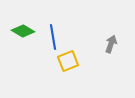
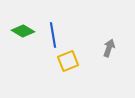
blue line: moved 2 px up
gray arrow: moved 2 px left, 4 px down
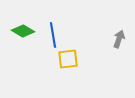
gray arrow: moved 10 px right, 9 px up
yellow square: moved 2 px up; rotated 15 degrees clockwise
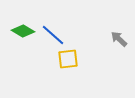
blue line: rotated 40 degrees counterclockwise
gray arrow: rotated 66 degrees counterclockwise
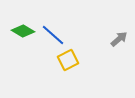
gray arrow: rotated 96 degrees clockwise
yellow square: moved 1 px down; rotated 20 degrees counterclockwise
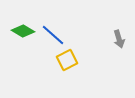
gray arrow: rotated 114 degrees clockwise
yellow square: moved 1 px left
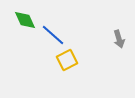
green diamond: moved 2 px right, 11 px up; rotated 35 degrees clockwise
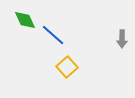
gray arrow: moved 3 px right; rotated 18 degrees clockwise
yellow square: moved 7 px down; rotated 15 degrees counterclockwise
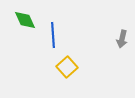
blue line: rotated 45 degrees clockwise
gray arrow: rotated 12 degrees clockwise
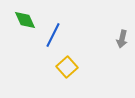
blue line: rotated 30 degrees clockwise
